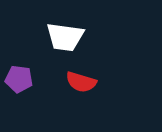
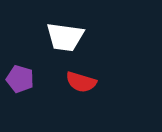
purple pentagon: moved 1 px right; rotated 8 degrees clockwise
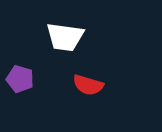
red semicircle: moved 7 px right, 3 px down
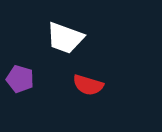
white trapezoid: moved 1 px down; rotated 12 degrees clockwise
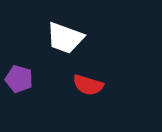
purple pentagon: moved 1 px left
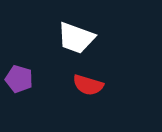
white trapezoid: moved 11 px right
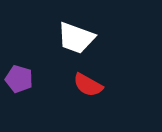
red semicircle: rotated 12 degrees clockwise
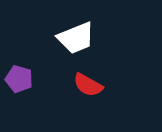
white trapezoid: rotated 42 degrees counterclockwise
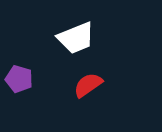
red semicircle: rotated 116 degrees clockwise
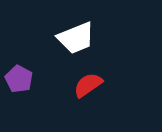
purple pentagon: rotated 12 degrees clockwise
